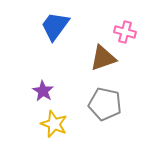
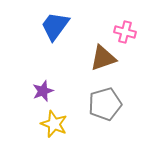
purple star: rotated 20 degrees clockwise
gray pentagon: rotated 28 degrees counterclockwise
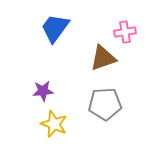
blue trapezoid: moved 2 px down
pink cross: rotated 25 degrees counterclockwise
purple star: rotated 15 degrees clockwise
gray pentagon: rotated 12 degrees clockwise
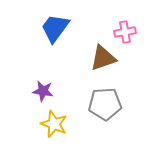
purple star: rotated 15 degrees clockwise
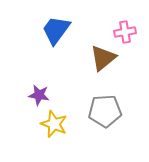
blue trapezoid: moved 1 px right, 2 px down
brown triangle: rotated 20 degrees counterclockwise
purple star: moved 4 px left, 4 px down
gray pentagon: moved 7 px down
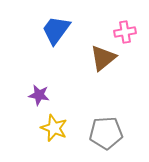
gray pentagon: moved 1 px right, 22 px down
yellow star: moved 4 px down
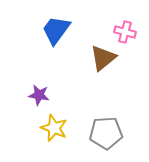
pink cross: rotated 25 degrees clockwise
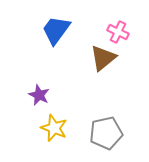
pink cross: moved 7 px left; rotated 10 degrees clockwise
purple star: rotated 15 degrees clockwise
gray pentagon: rotated 8 degrees counterclockwise
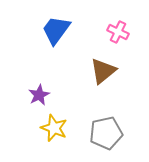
brown triangle: moved 13 px down
purple star: rotated 20 degrees clockwise
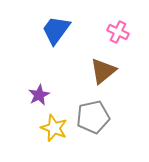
gray pentagon: moved 13 px left, 16 px up
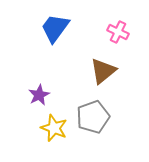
blue trapezoid: moved 1 px left, 2 px up
gray pentagon: rotated 8 degrees counterclockwise
